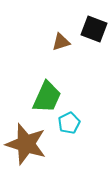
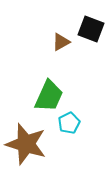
black square: moved 3 px left
brown triangle: rotated 12 degrees counterclockwise
green trapezoid: moved 2 px right, 1 px up
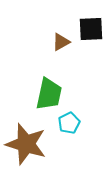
black square: rotated 24 degrees counterclockwise
green trapezoid: moved 2 px up; rotated 12 degrees counterclockwise
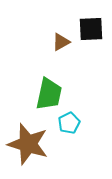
brown star: moved 2 px right
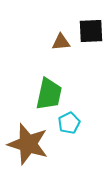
black square: moved 2 px down
brown triangle: rotated 24 degrees clockwise
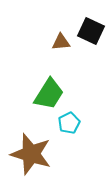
black square: rotated 28 degrees clockwise
green trapezoid: rotated 20 degrees clockwise
brown star: moved 3 px right, 10 px down
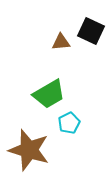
green trapezoid: rotated 28 degrees clockwise
brown star: moved 2 px left, 4 px up
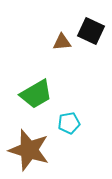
brown triangle: moved 1 px right
green trapezoid: moved 13 px left
cyan pentagon: rotated 15 degrees clockwise
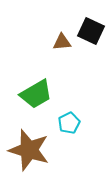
cyan pentagon: rotated 15 degrees counterclockwise
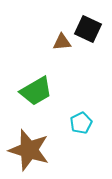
black square: moved 3 px left, 2 px up
green trapezoid: moved 3 px up
cyan pentagon: moved 12 px right
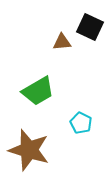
black square: moved 2 px right, 2 px up
green trapezoid: moved 2 px right
cyan pentagon: rotated 20 degrees counterclockwise
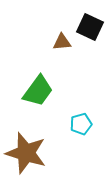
green trapezoid: rotated 24 degrees counterclockwise
cyan pentagon: moved 1 px down; rotated 30 degrees clockwise
brown star: moved 3 px left, 3 px down
